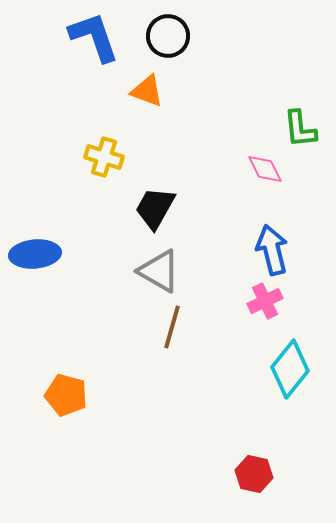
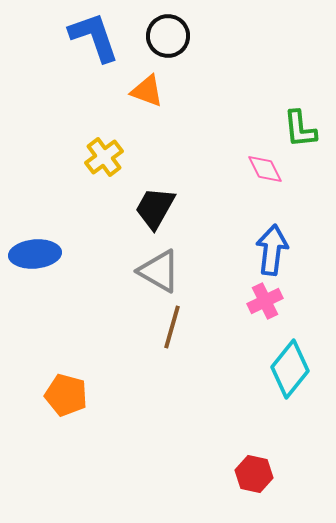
yellow cross: rotated 36 degrees clockwise
blue arrow: rotated 21 degrees clockwise
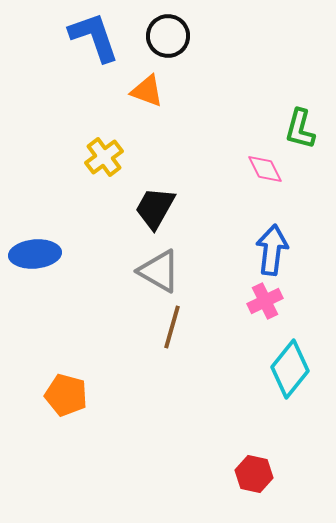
green L-shape: rotated 21 degrees clockwise
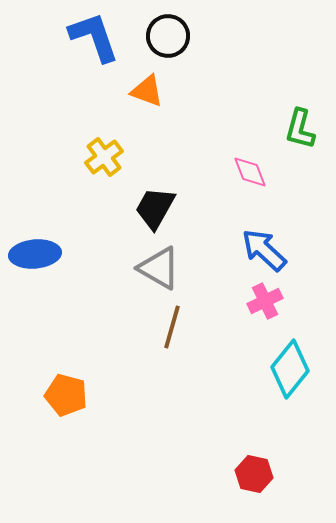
pink diamond: moved 15 px left, 3 px down; rotated 6 degrees clockwise
blue arrow: moved 8 px left; rotated 54 degrees counterclockwise
gray triangle: moved 3 px up
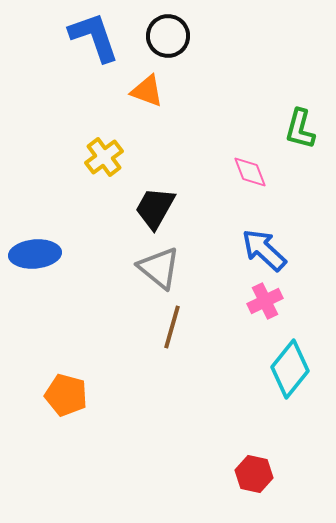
gray triangle: rotated 9 degrees clockwise
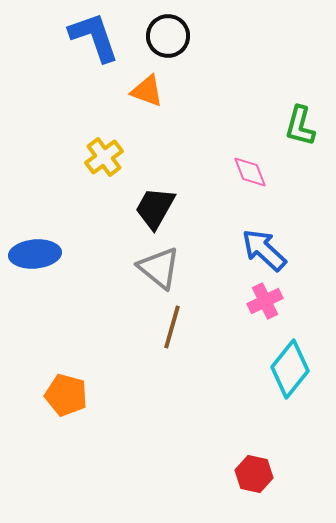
green L-shape: moved 3 px up
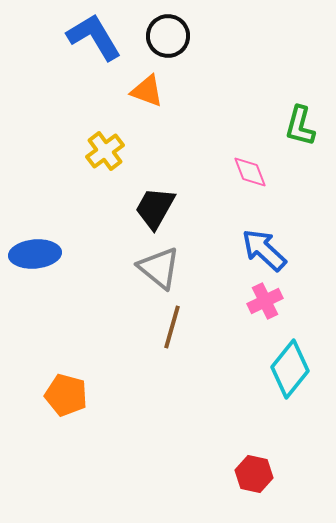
blue L-shape: rotated 12 degrees counterclockwise
yellow cross: moved 1 px right, 6 px up
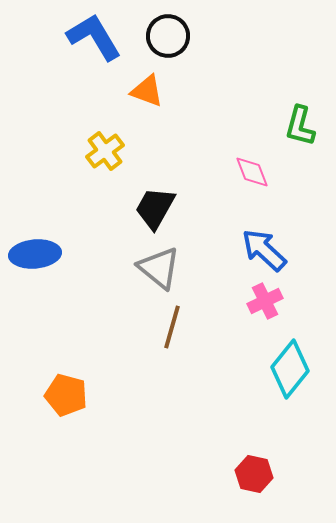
pink diamond: moved 2 px right
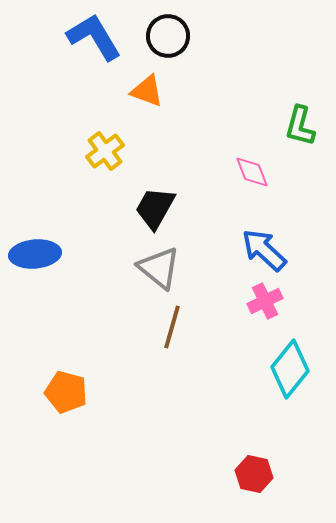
orange pentagon: moved 3 px up
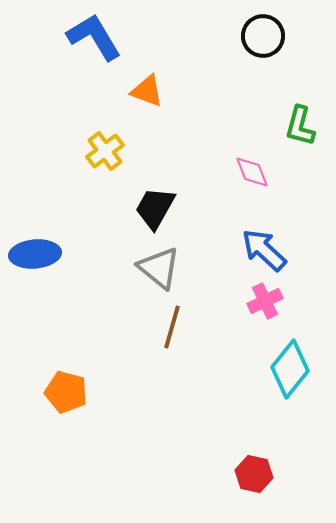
black circle: moved 95 px right
